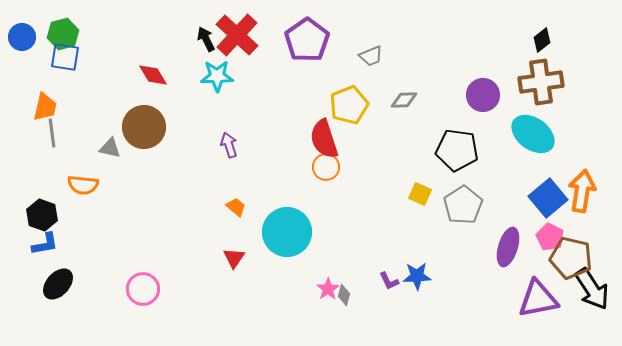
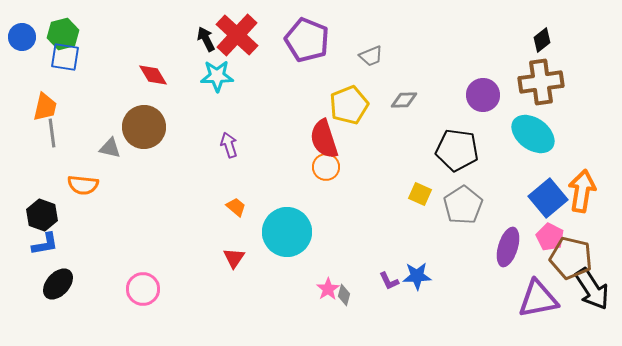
purple pentagon at (307, 40): rotated 15 degrees counterclockwise
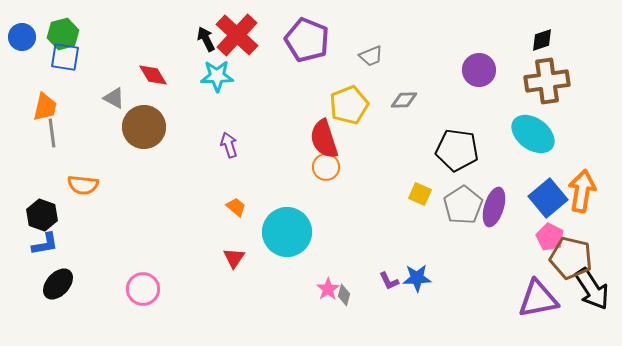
black diamond at (542, 40): rotated 20 degrees clockwise
brown cross at (541, 82): moved 6 px right, 1 px up
purple circle at (483, 95): moved 4 px left, 25 px up
gray triangle at (110, 148): moved 4 px right, 50 px up; rotated 15 degrees clockwise
purple ellipse at (508, 247): moved 14 px left, 40 px up
blue star at (417, 276): moved 2 px down
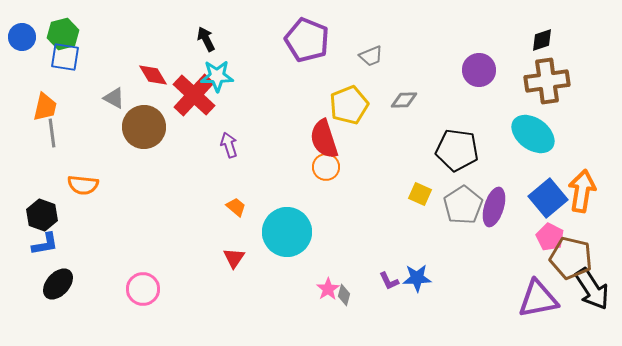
red cross at (237, 35): moved 43 px left, 60 px down
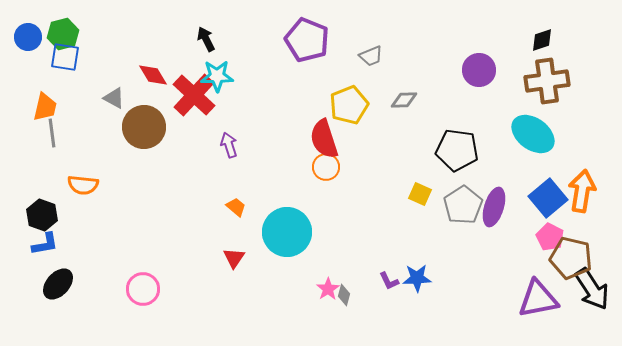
blue circle at (22, 37): moved 6 px right
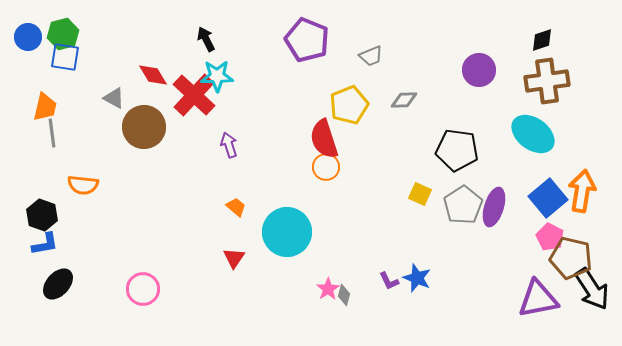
blue star at (417, 278): rotated 24 degrees clockwise
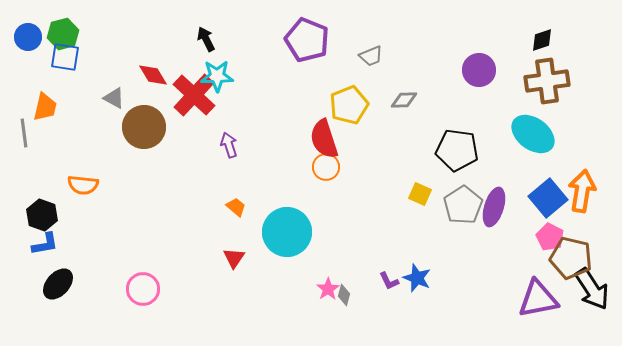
gray line at (52, 133): moved 28 px left
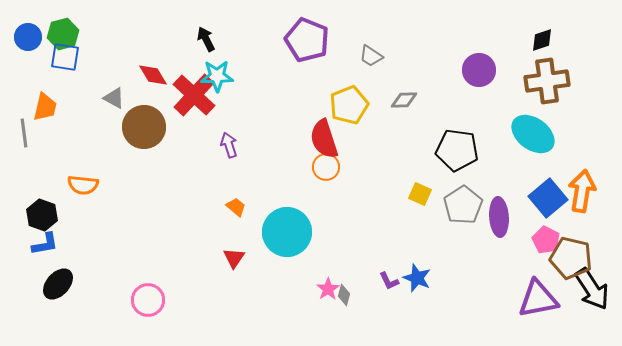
gray trapezoid at (371, 56): rotated 55 degrees clockwise
purple ellipse at (494, 207): moved 5 px right, 10 px down; rotated 21 degrees counterclockwise
pink pentagon at (550, 237): moved 4 px left, 3 px down
pink circle at (143, 289): moved 5 px right, 11 px down
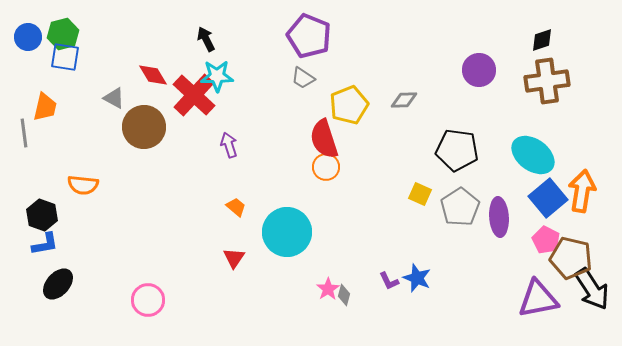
purple pentagon at (307, 40): moved 2 px right, 4 px up
gray trapezoid at (371, 56): moved 68 px left, 22 px down
cyan ellipse at (533, 134): moved 21 px down
gray pentagon at (463, 205): moved 3 px left, 2 px down
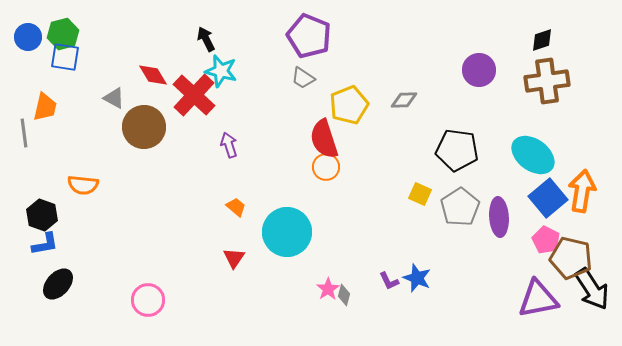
cyan star at (217, 76): moved 4 px right, 5 px up; rotated 16 degrees clockwise
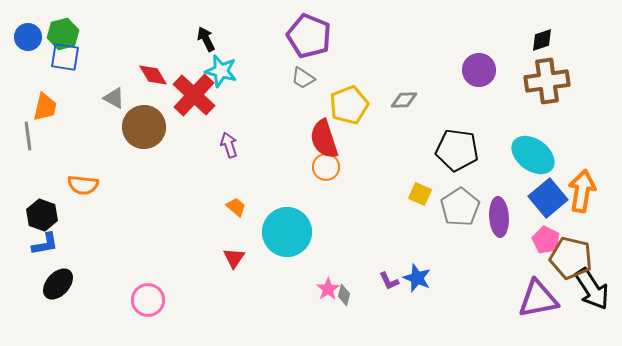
gray line at (24, 133): moved 4 px right, 3 px down
